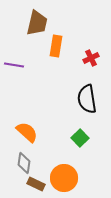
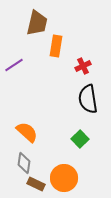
red cross: moved 8 px left, 8 px down
purple line: rotated 42 degrees counterclockwise
black semicircle: moved 1 px right
green square: moved 1 px down
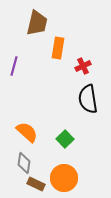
orange rectangle: moved 2 px right, 2 px down
purple line: moved 1 px down; rotated 42 degrees counterclockwise
green square: moved 15 px left
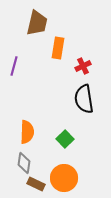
black semicircle: moved 4 px left
orange semicircle: rotated 50 degrees clockwise
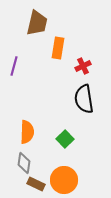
orange circle: moved 2 px down
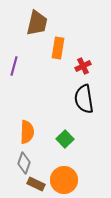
gray diamond: rotated 10 degrees clockwise
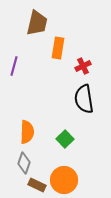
brown rectangle: moved 1 px right, 1 px down
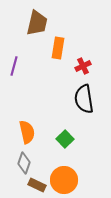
orange semicircle: rotated 15 degrees counterclockwise
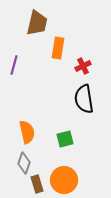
purple line: moved 1 px up
green square: rotated 30 degrees clockwise
brown rectangle: moved 1 px up; rotated 48 degrees clockwise
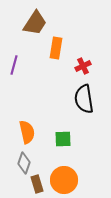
brown trapezoid: moved 2 px left; rotated 20 degrees clockwise
orange rectangle: moved 2 px left
green square: moved 2 px left; rotated 12 degrees clockwise
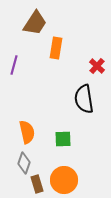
red cross: moved 14 px right; rotated 21 degrees counterclockwise
